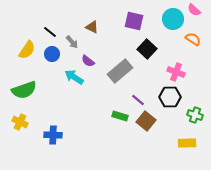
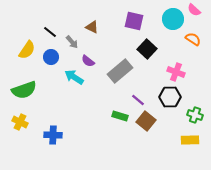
blue circle: moved 1 px left, 3 px down
yellow rectangle: moved 3 px right, 3 px up
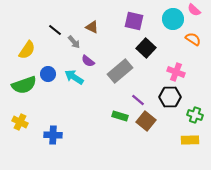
black line: moved 5 px right, 2 px up
gray arrow: moved 2 px right
black square: moved 1 px left, 1 px up
blue circle: moved 3 px left, 17 px down
green semicircle: moved 5 px up
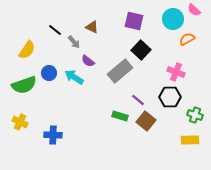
orange semicircle: moved 6 px left; rotated 63 degrees counterclockwise
black square: moved 5 px left, 2 px down
blue circle: moved 1 px right, 1 px up
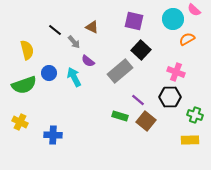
yellow semicircle: rotated 48 degrees counterclockwise
cyan arrow: rotated 30 degrees clockwise
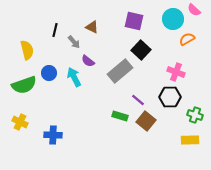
black line: rotated 64 degrees clockwise
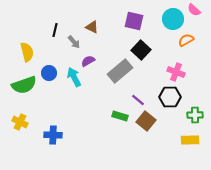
orange semicircle: moved 1 px left, 1 px down
yellow semicircle: moved 2 px down
purple semicircle: rotated 112 degrees clockwise
green cross: rotated 21 degrees counterclockwise
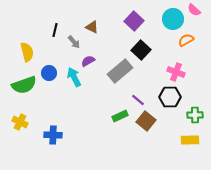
purple square: rotated 30 degrees clockwise
green rectangle: rotated 42 degrees counterclockwise
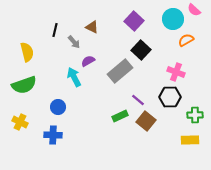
blue circle: moved 9 px right, 34 px down
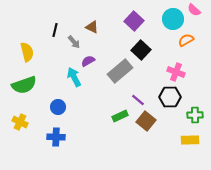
blue cross: moved 3 px right, 2 px down
